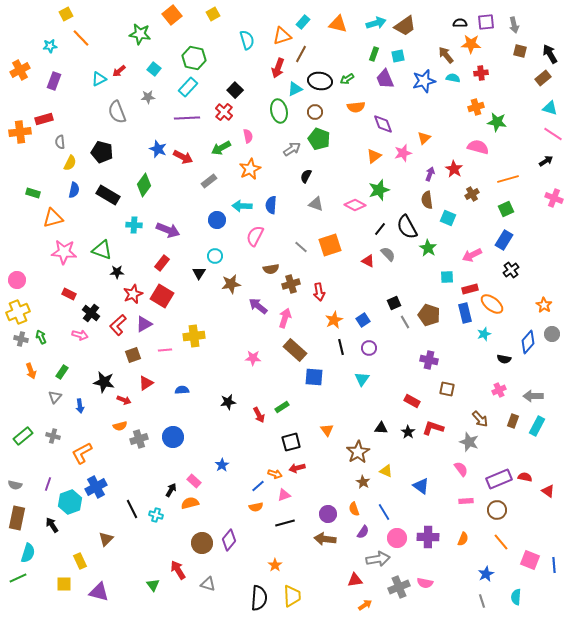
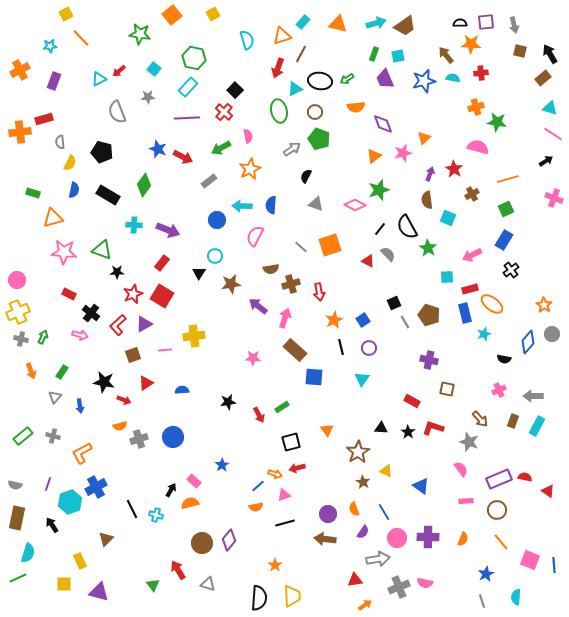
green arrow at (41, 337): moved 2 px right; rotated 48 degrees clockwise
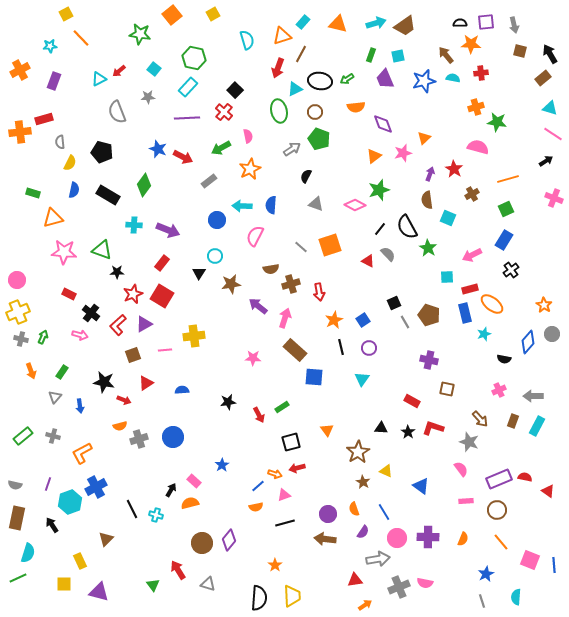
green rectangle at (374, 54): moved 3 px left, 1 px down
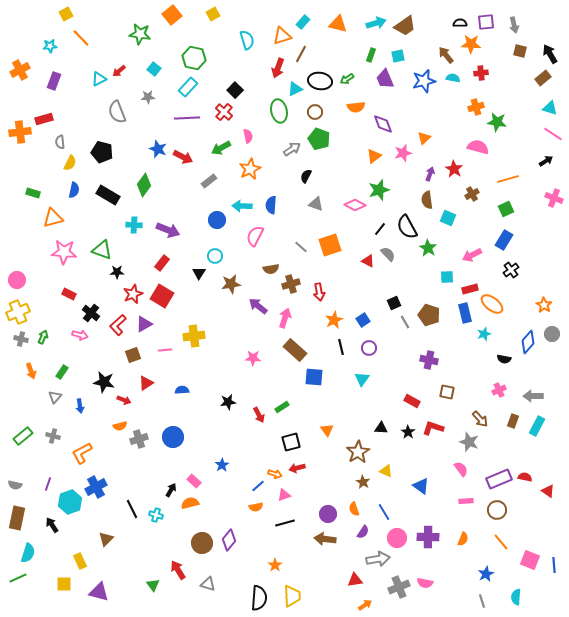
brown square at (447, 389): moved 3 px down
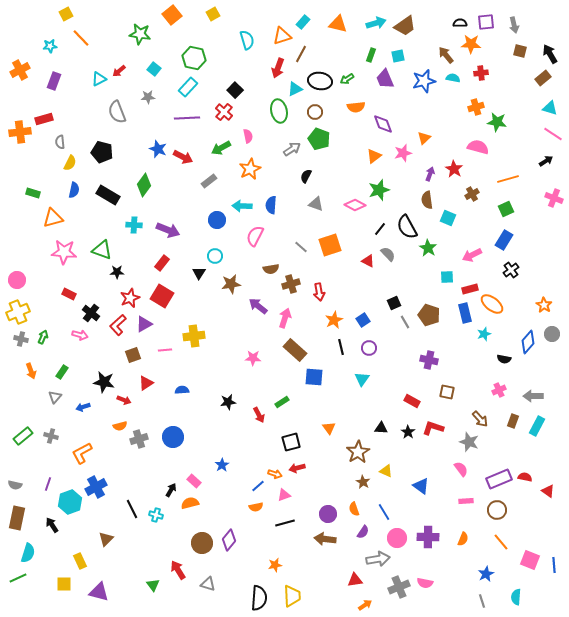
red star at (133, 294): moved 3 px left, 4 px down
blue arrow at (80, 406): moved 3 px right, 1 px down; rotated 80 degrees clockwise
green rectangle at (282, 407): moved 5 px up
orange triangle at (327, 430): moved 2 px right, 2 px up
gray cross at (53, 436): moved 2 px left
orange star at (275, 565): rotated 24 degrees clockwise
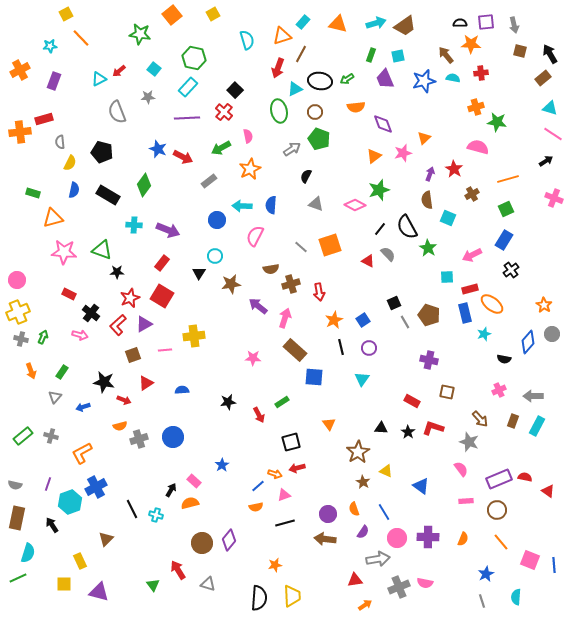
orange triangle at (329, 428): moved 4 px up
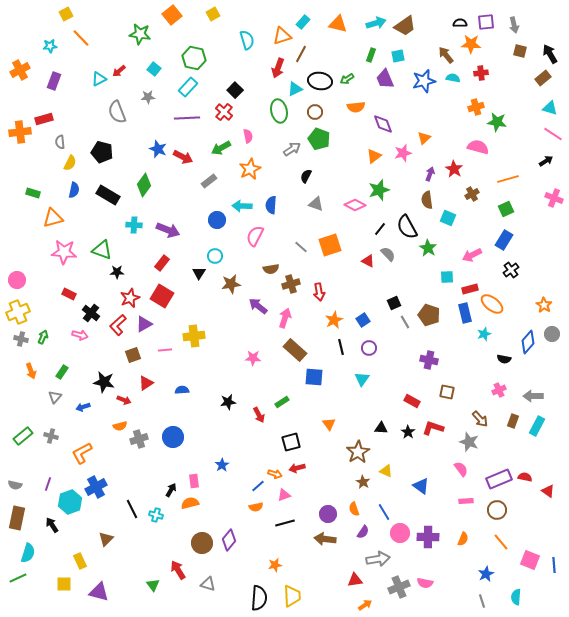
pink rectangle at (194, 481): rotated 40 degrees clockwise
pink circle at (397, 538): moved 3 px right, 5 px up
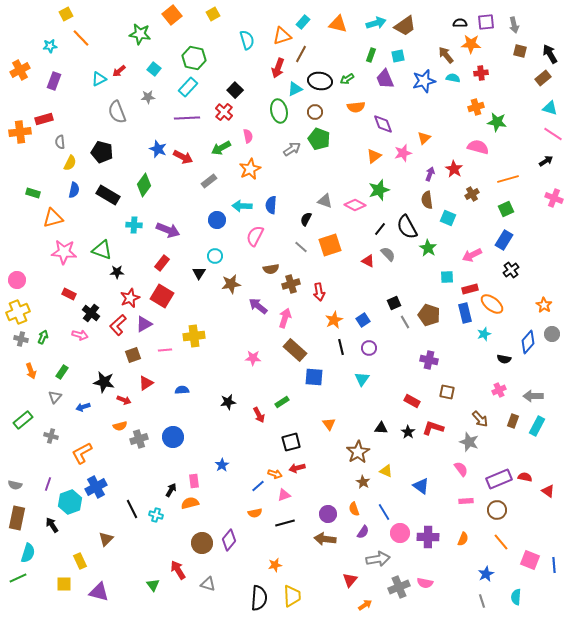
black semicircle at (306, 176): moved 43 px down
gray triangle at (316, 204): moved 9 px right, 3 px up
green rectangle at (23, 436): moved 16 px up
orange semicircle at (256, 507): moved 1 px left, 6 px down
red triangle at (355, 580): moved 5 px left; rotated 42 degrees counterclockwise
